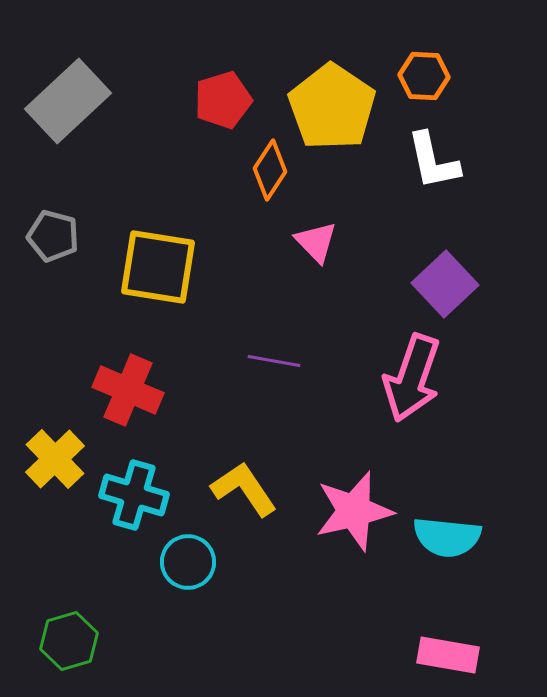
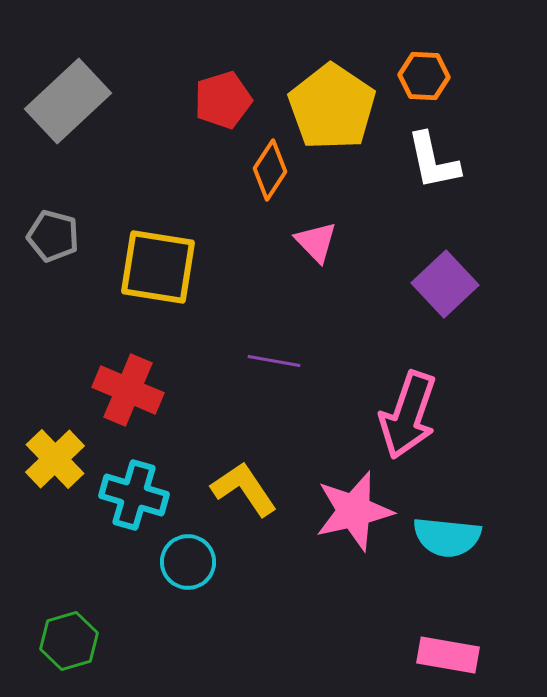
pink arrow: moved 4 px left, 37 px down
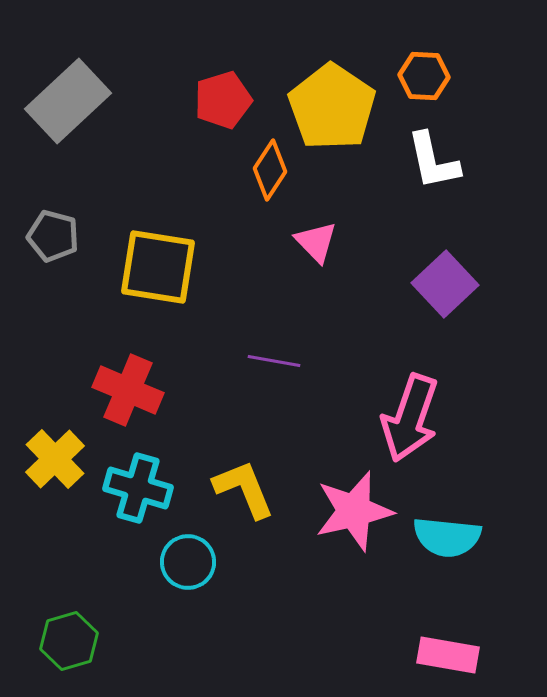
pink arrow: moved 2 px right, 3 px down
yellow L-shape: rotated 12 degrees clockwise
cyan cross: moved 4 px right, 7 px up
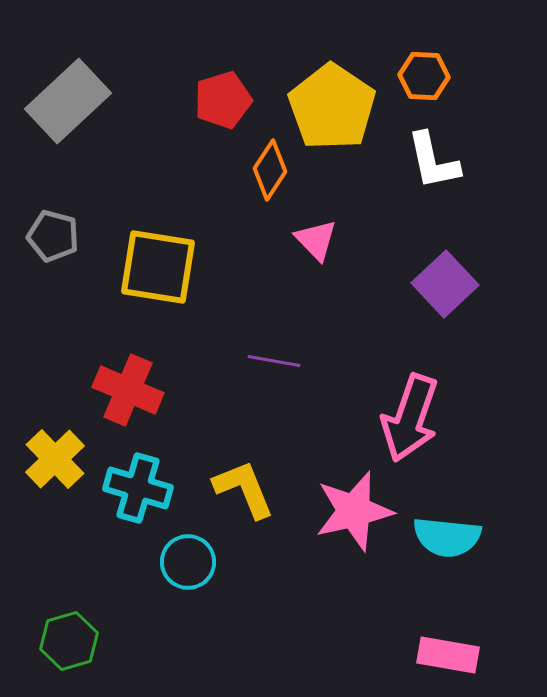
pink triangle: moved 2 px up
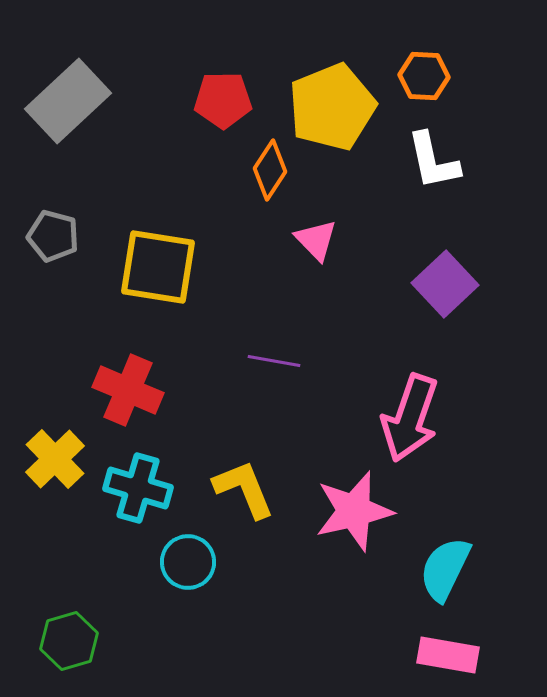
red pentagon: rotated 16 degrees clockwise
yellow pentagon: rotated 16 degrees clockwise
cyan semicircle: moved 2 px left, 32 px down; rotated 110 degrees clockwise
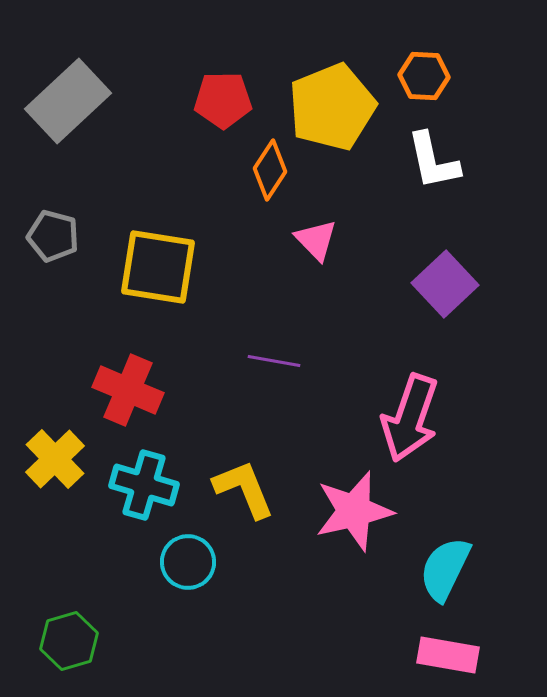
cyan cross: moved 6 px right, 3 px up
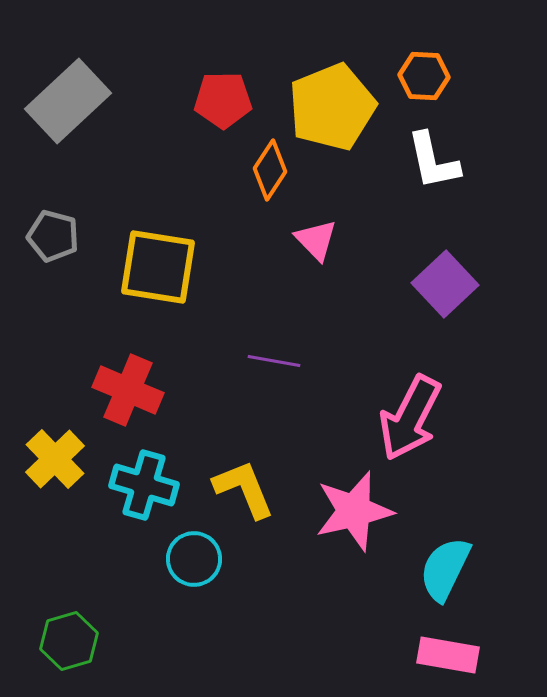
pink arrow: rotated 8 degrees clockwise
cyan circle: moved 6 px right, 3 px up
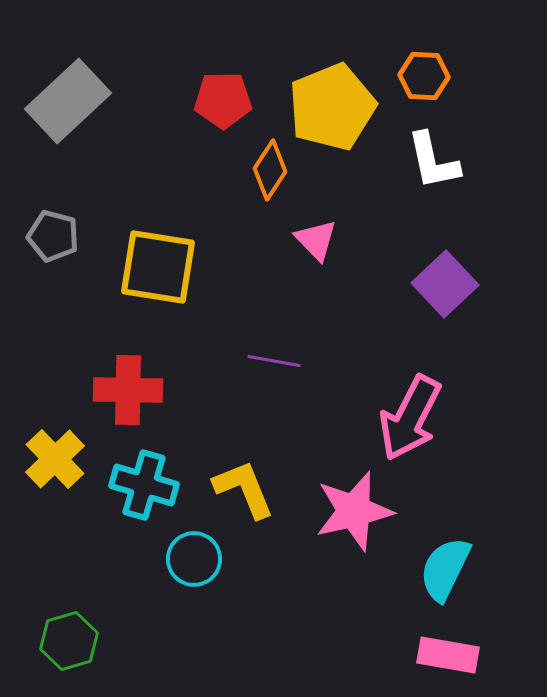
red cross: rotated 22 degrees counterclockwise
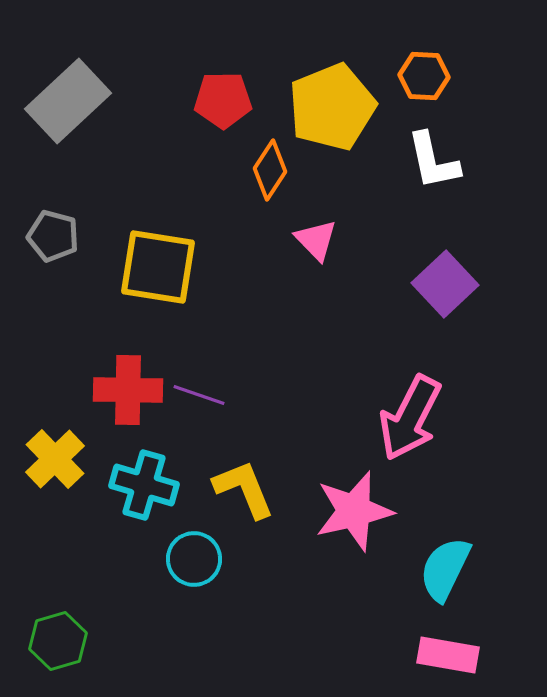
purple line: moved 75 px left, 34 px down; rotated 9 degrees clockwise
green hexagon: moved 11 px left
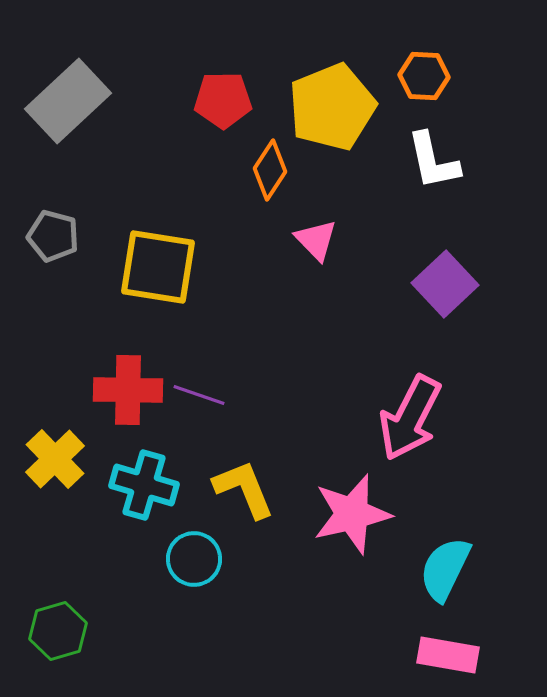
pink star: moved 2 px left, 3 px down
green hexagon: moved 10 px up
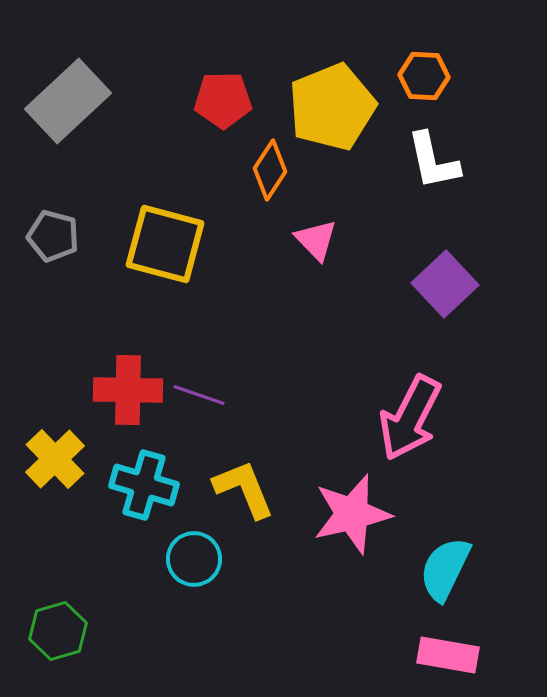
yellow square: moved 7 px right, 23 px up; rotated 6 degrees clockwise
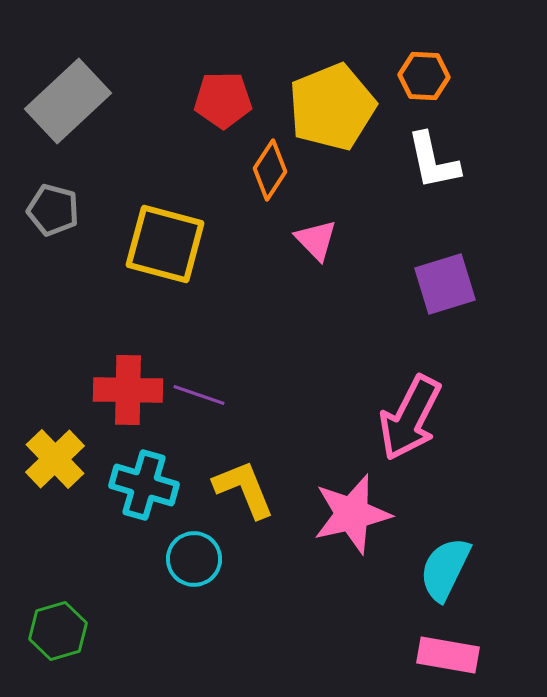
gray pentagon: moved 26 px up
purple square: rotated 26 degrees clockwise
